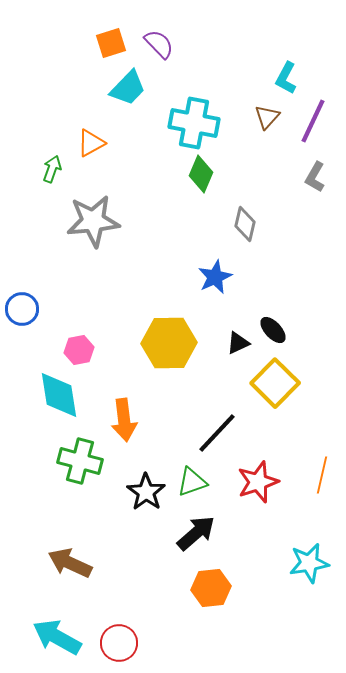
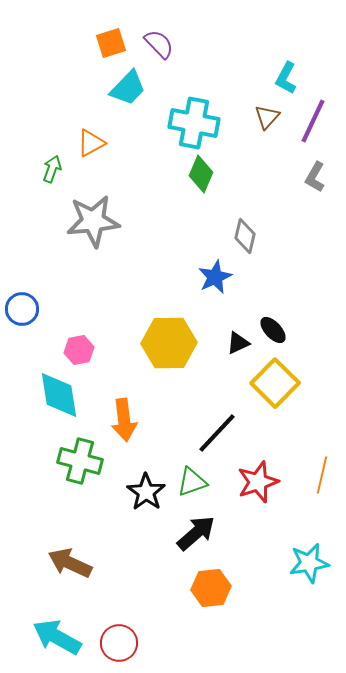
gray diamond: moved 12 px down
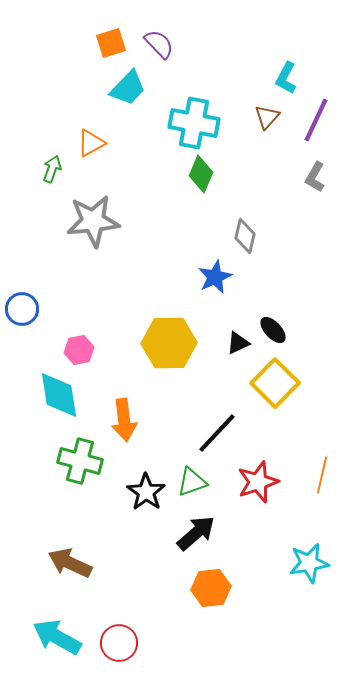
purple line: moved 3 px right, 1 px up
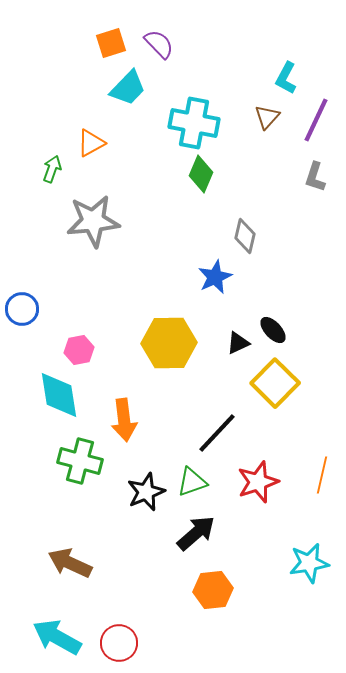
gray L-shape: rotated 12 degrees counterclockwise
black star: rotated 15 degrees clockwise
orange hexagon: moved 2 px right, 2 px down
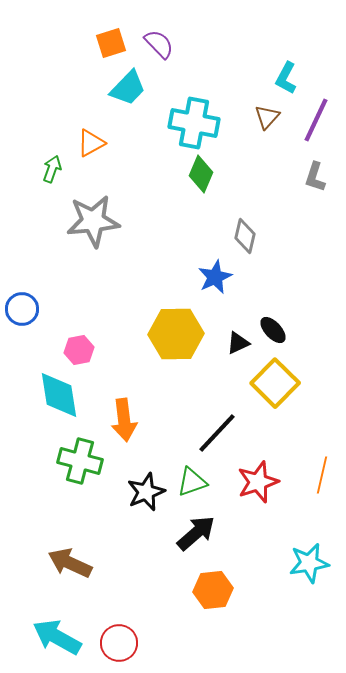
yellow hexagon: moved 7 px right, 9 px up
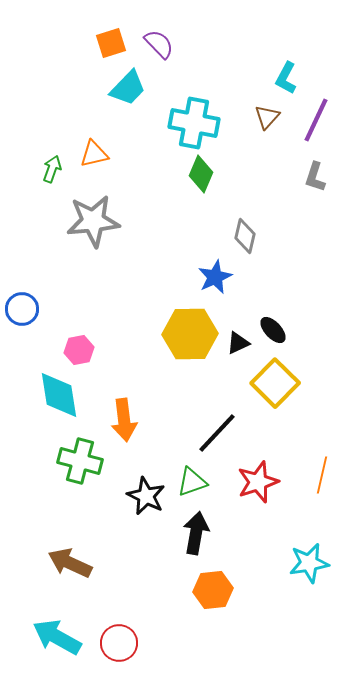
orange triangle: moved 3 px right, 11 px down; rotated 16 degrees clockwise
yellow hexagon: moved 14 px right
black star: moved 4 px down; rotated 24 degrees counterclockwise
black arrow: rotated 39 degrees counterclockwise
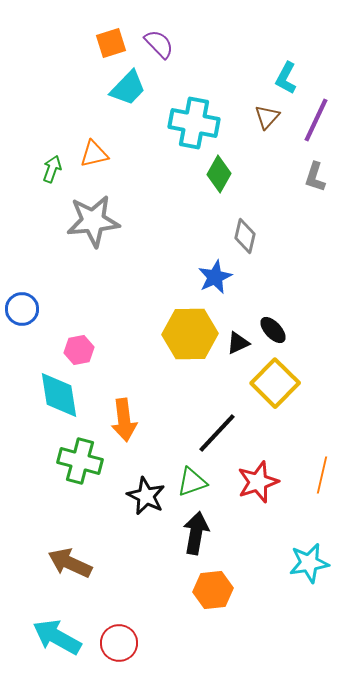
green diamond: moved 18 px right; rotated 6 degrees clockwise
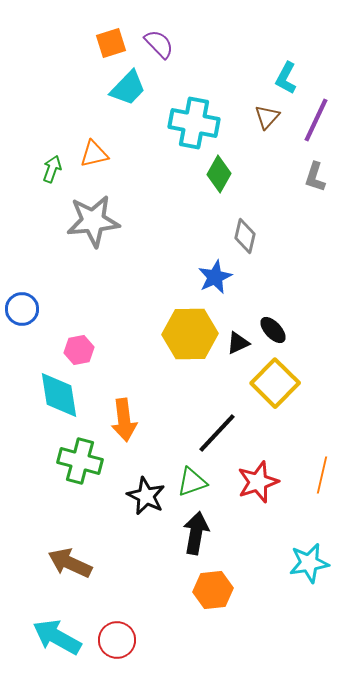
red circle: moved 2 px left, 3 px up
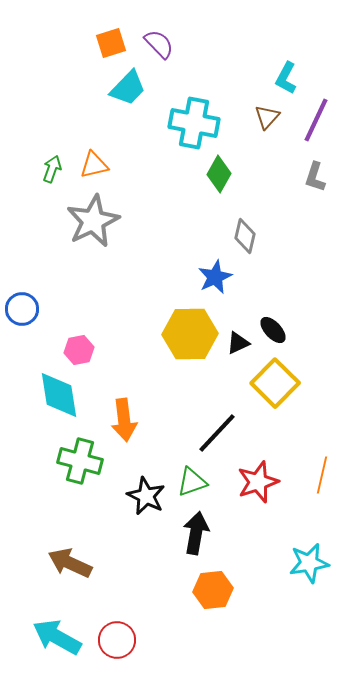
orange triangle: moved 11 px down
gray star: rotated 20 degrees counterclockwise
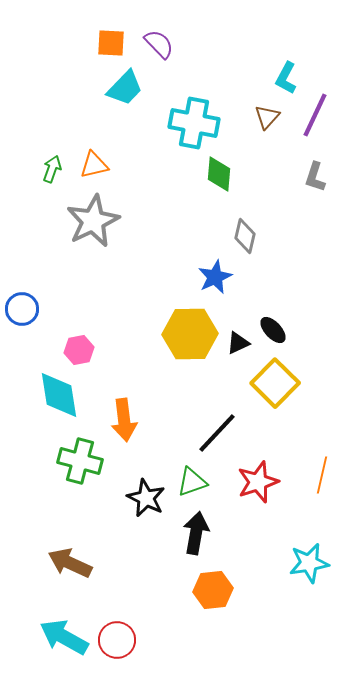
orange square: rotated 20 degrees clockwise
cyan trapezoid: moved 3 px left
purple line: moved 1 px left, 5 px up
green diamond: rotated 24 degrees counterclockwise
black star: moved 2 px down
cyan arrow: moved 7 px right
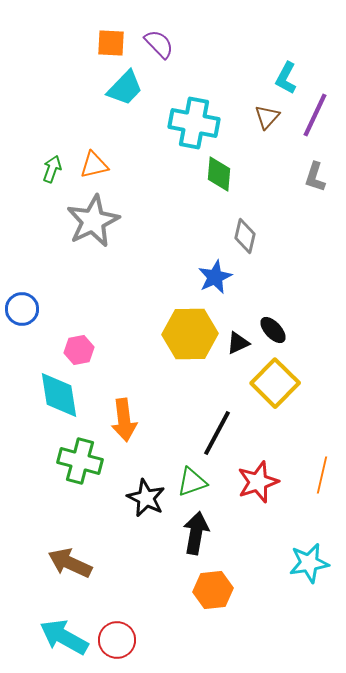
black line: rotated 15 degrees counterclockwise
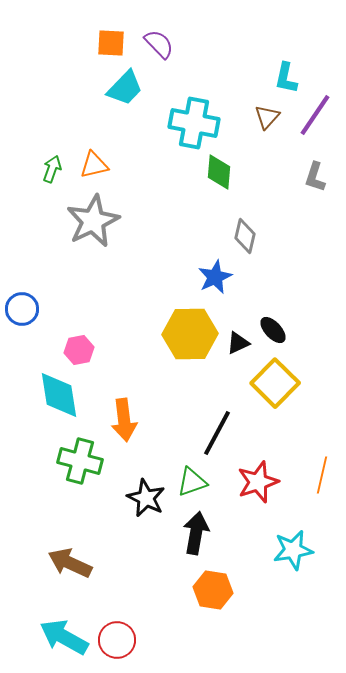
cyan L-shape: rotated 16 degrees counterclockwise
purple line: rotated 9 degrees clockwise
green diamond: moved 2 px up
cyan star: moved 16 px left, 13 px up
orange hexagon: rotated 15 degrees clockwise
